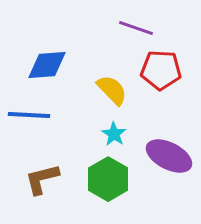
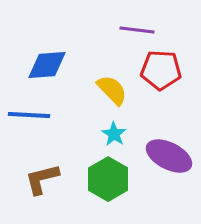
purple line: moved 1 px right, 2 px down; rotated 12 degrees counterclockwise
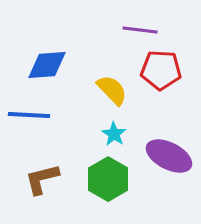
purple line: moved 3 px right
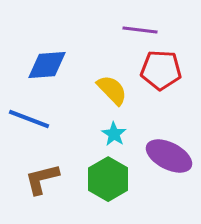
blue line: moved 4 px down; rotated 18 degrees clockwise
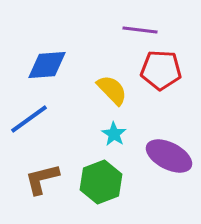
blue line: rotated 57 degrees counterclockwise
green hexagon: moved 7 px left, 3 px down; rotated 9 degrees clockwise
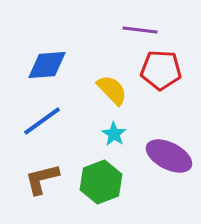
blue line: moved 13 px right, 2 px down
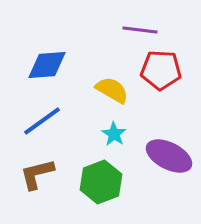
yellow semicircle: rotated 16 degrees counterclockwise
brown L-shape: moved 5 px left, 5 px up
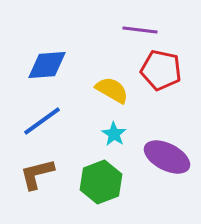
red pentagon: rotated 9 degrees clockwise
purple ellipse: moved 2 px left, 1 px down
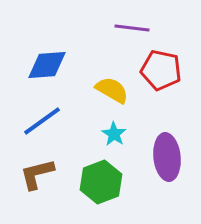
purple line: moved 8 px left, 2 px up
purple ellipse: rotated 57 degrees clockwise
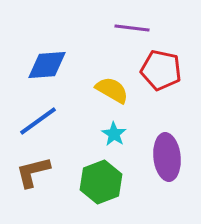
blue line: moved 4 px left
brown L-shape: moved 4 px left, 2 px up
